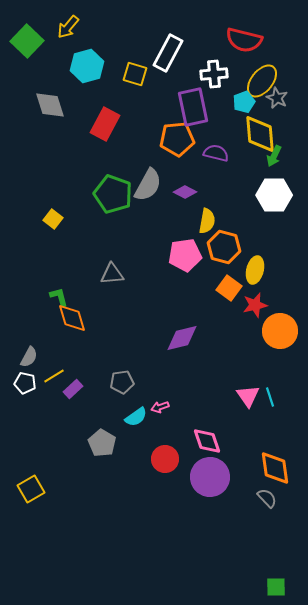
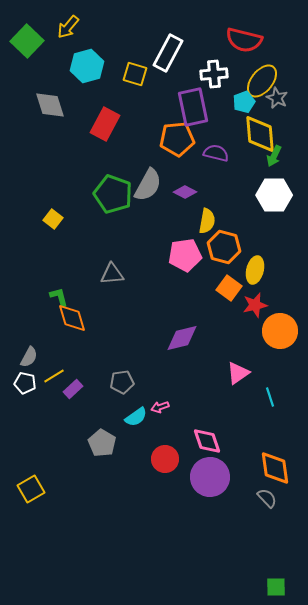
pink triangle at (248, 396): moved 10 px left, 23 px up; rotated 30 degrees clockwise
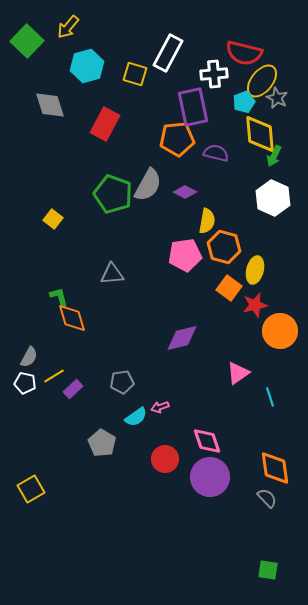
red semicircle at (244, 40): moved 13 px down
white hexagon at (274, 195): moved 1 px left, 3 px down; rotated 24 degrees clockwise
green square at (276, 587): moved 8 px left, 17 px up; rotated 10 degrees clockwise
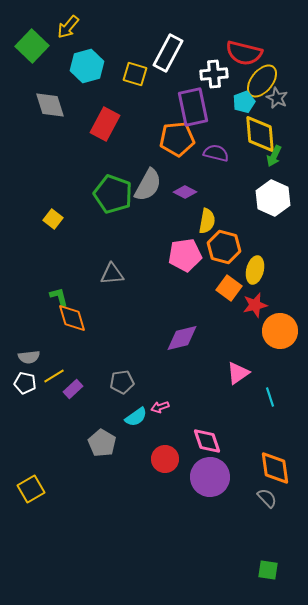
green square at (27, 41): moved 5 px right, 5 px down
gray semicircle at (29, 357): rotated 55 degrees clockwise
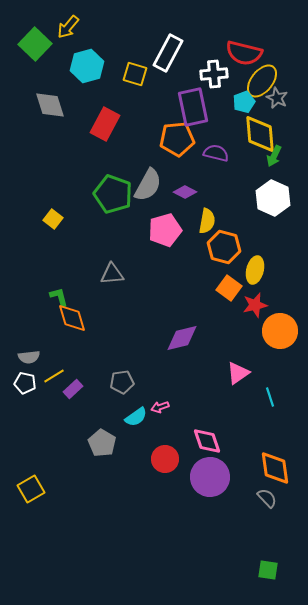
green square at (32, 46): moved 3 px right, 2 px up
pink pentagon at (185, 255): moved 20 px left, 25 px up; rotated 8 degrees counterclockwise
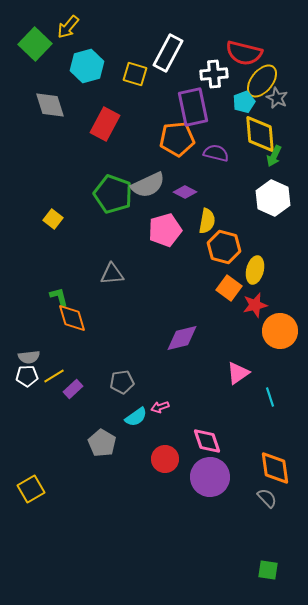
gray semicircle at (148, 185): rotated 36 degrees clockwise
white pentagon at (25, 383): moved 2 px right, 7 px up; rotated 15 degrees counterclockwise
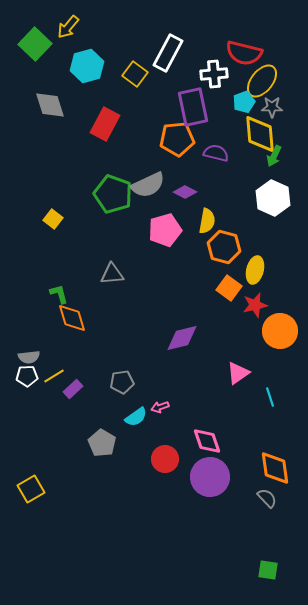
yellow square at (135, 74): rotated 20 degrees clockwise
gray star at (277, 98): moved 5 px left, 9 px down; rotated 25 degrees counterclockwise
green L-shape at (59, 297): moved 3 px up
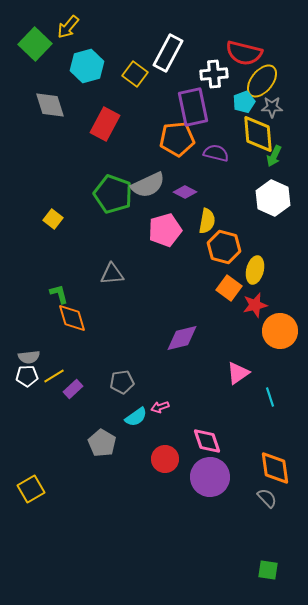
yellow diamond at (260, 134): moved 2 px left
